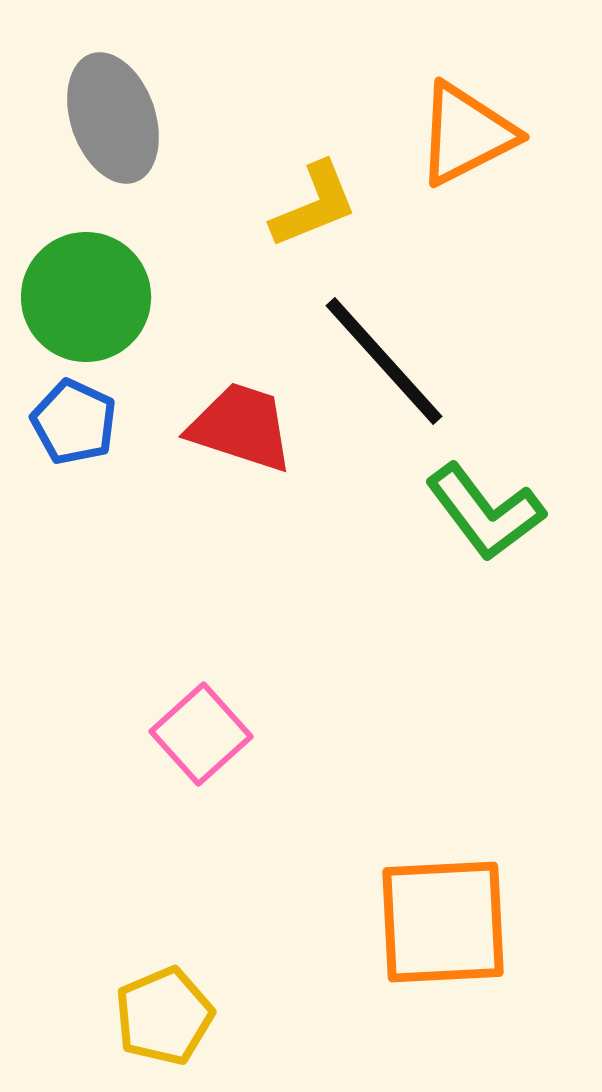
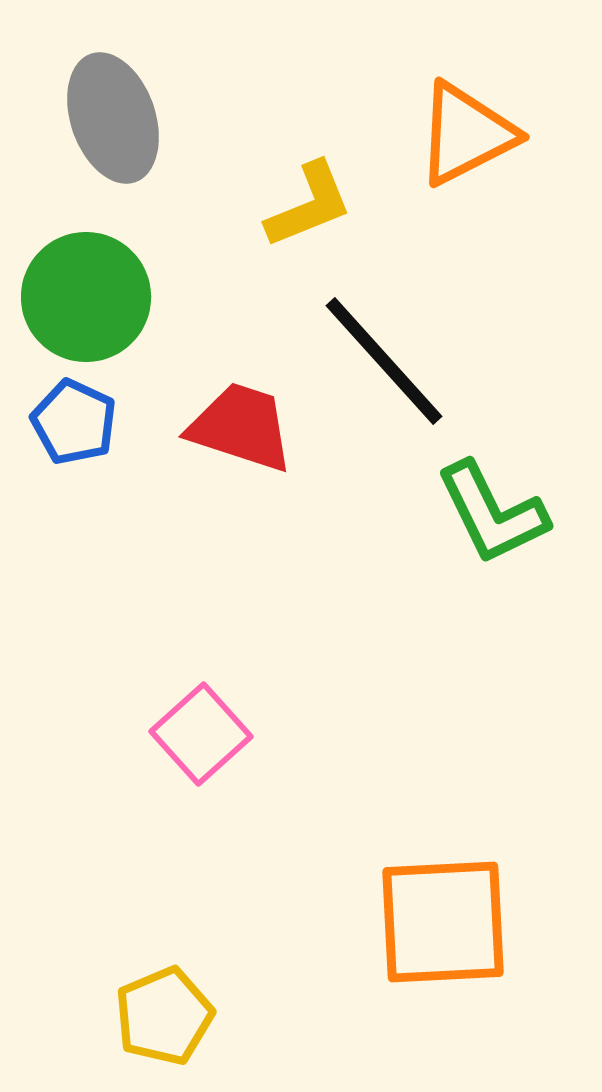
yellow L-shape: moved 5 px left
green L-shape: moved 7 px right, 1 px down; rotated 11 degrees clockwise
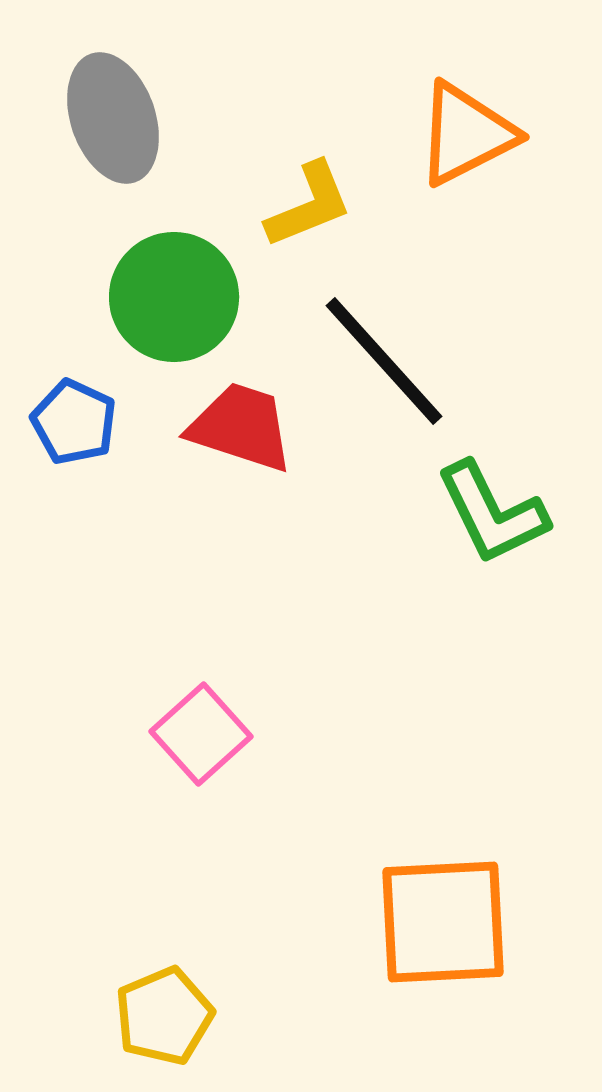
green circle: moved 88 px right
